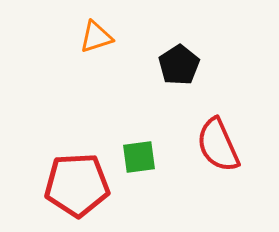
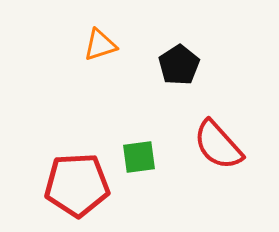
orange triangle: moved 4 px right, 8 px down
red semicircle: rotated 18 degrees counterclockwise
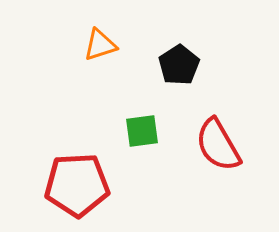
red semicircle: rotated 12 degrees clockwise
green square: moved 3 px right, 26 px up
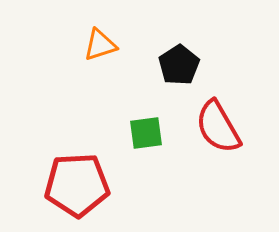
green square: moved 4 px right, 2 px down
red semicircle: moved 18 px up
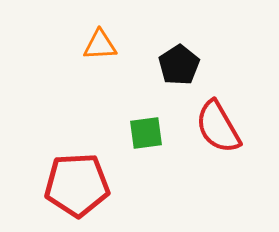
orange triangle: rotated 15 degrees clockwise
